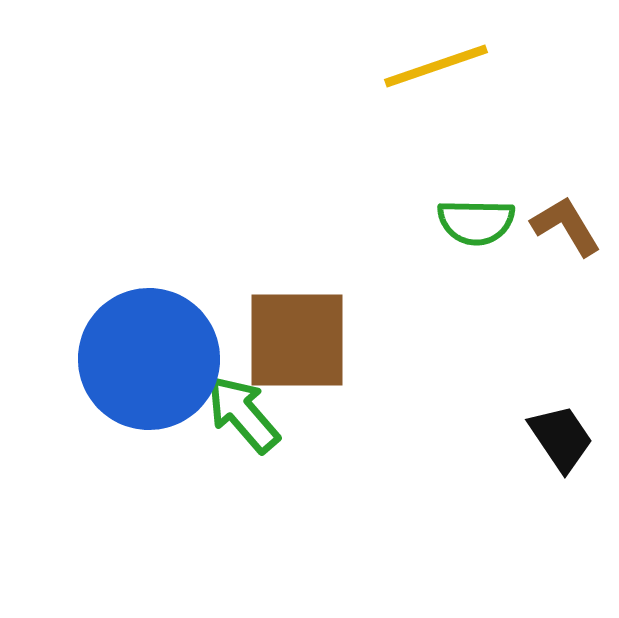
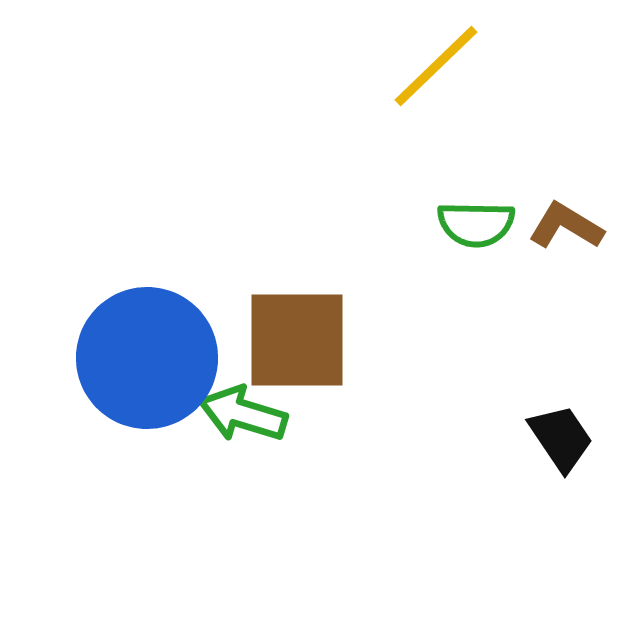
yellow line: rotated 25 degrees counterclockwise
green semicircle: moved 2 px down
brown L-shape: rotated 28 degrees counterclockwise
blue circle: moved 2 px left, 1 px up
green arrow: rotated 32 degrees counterclockwise
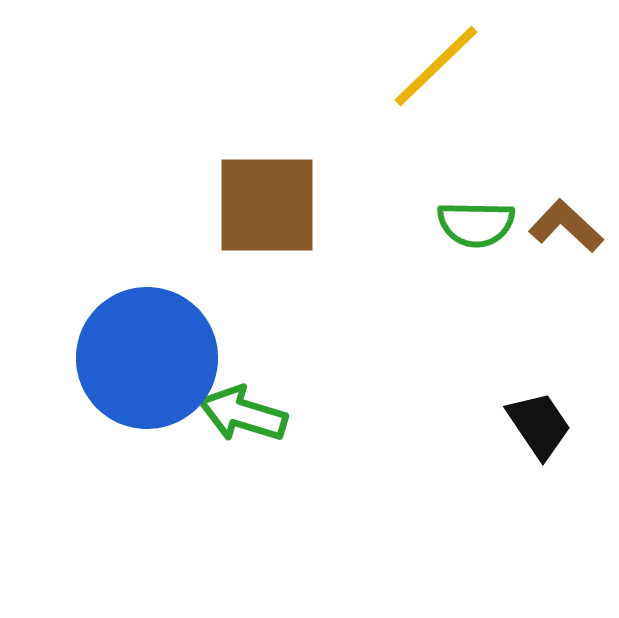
brown L-shape: rotated 12 degrees clockwise
brown square: moved 30 px left, 135 px up
black trapezoid: moved 22 px left, 13 px up
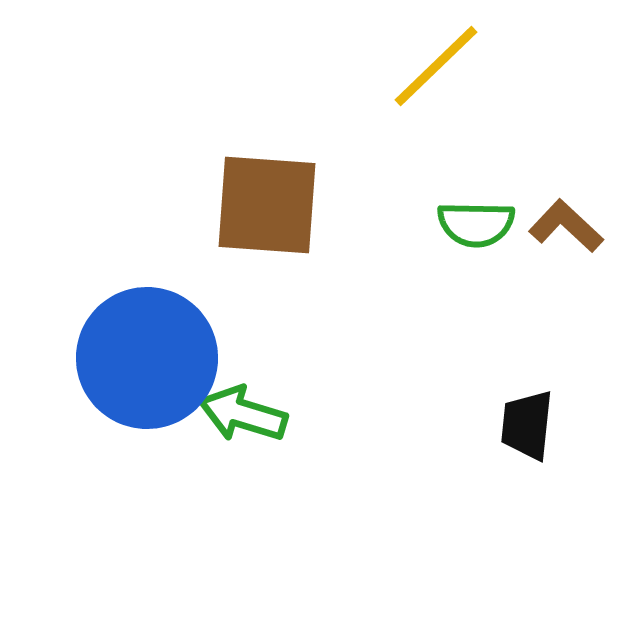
brown square: rotated 4 degrees clockwise
black trapezoid: moved 12 px left; rotated 140 degrees counterclockwise
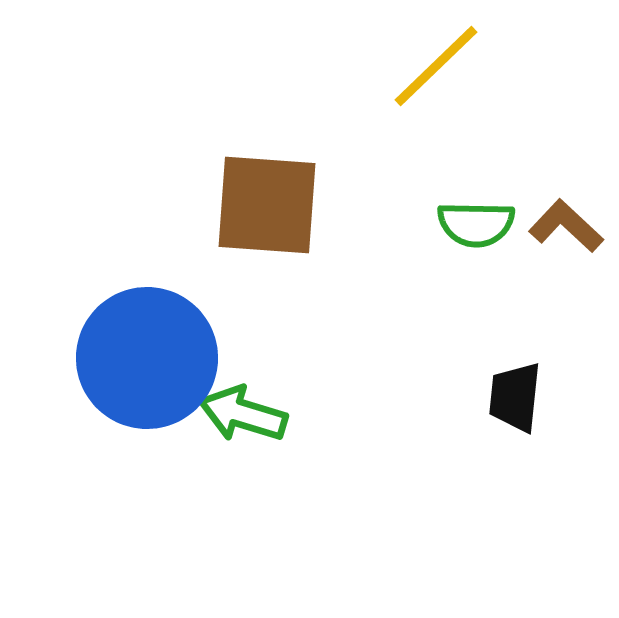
black trapezoid: moved 12 px left, 28 px up
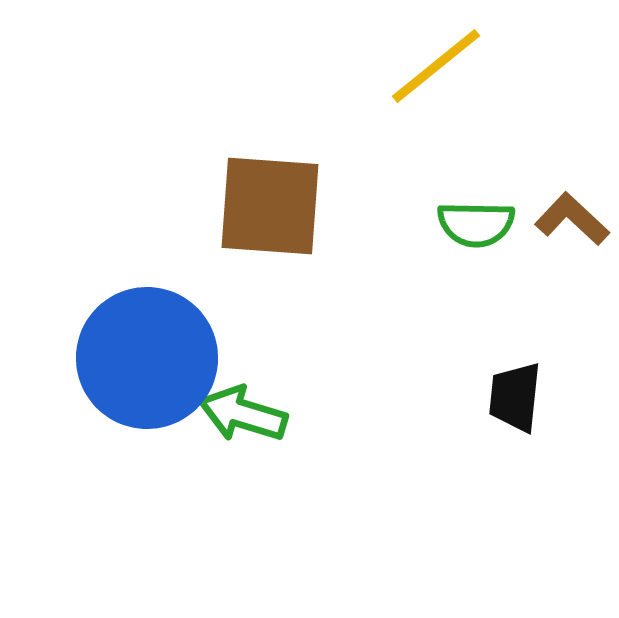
yellow line: rotated 5 degrees clockwise
brown square: moved 3 px right, 1 px down
brown L-shape: moved 6 px right, 7 px up
